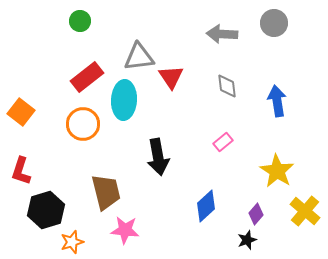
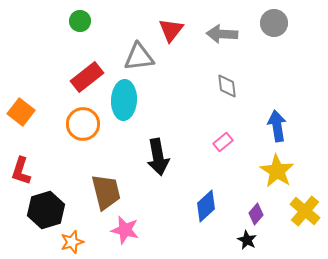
red triangle: moved 47 px up; rotated 12 degrees clockwise
blue arrow: moved 25 px down
pink star: rotated 8 degrees clockwise
black star: rotated 24 degrees counterclockwise
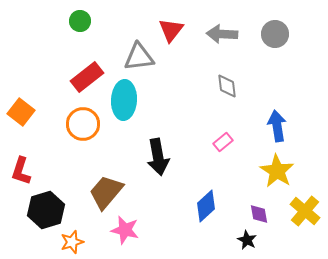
gray circle: moved 1 px right, 11 px down
brown trapezoid: rotated 126 degrees counterclockwise
purple diamond: moved 3 px right; rotated 50 degrees counterclockwise
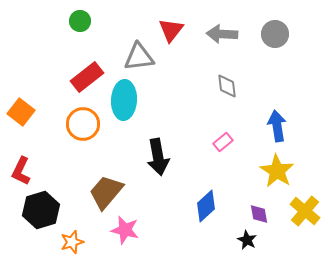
red L-shape: rotated 8 degrees clockwise
black hexagon: moved 5 px left
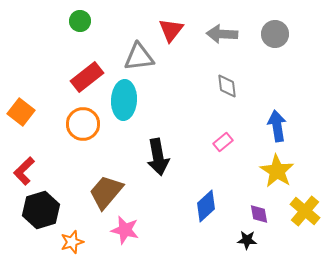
red L-shape: moved 3 px right; rotated 20 degrees clockwise
black star: rotated 24 degrees counterclockwise
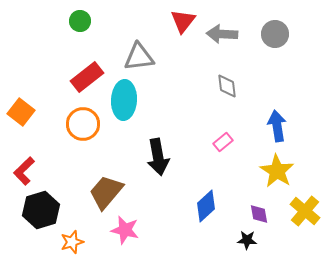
red triangle: moved 12 px right, 9 px up
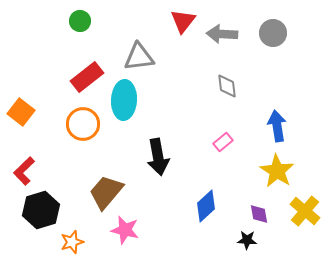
gray circle: moved 2 px left, 1 px up
